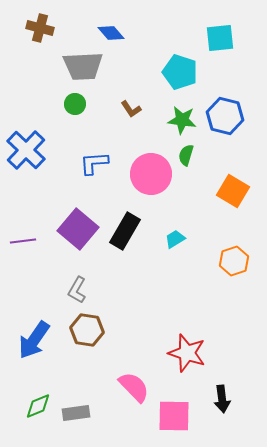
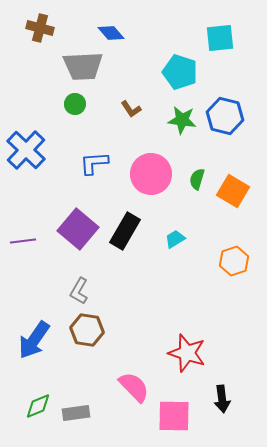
green semicircle: moved 11 px right, 24 px down
gray L-shape: moved 2 px right, 1 px down
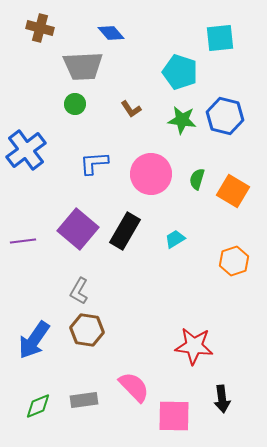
blue cross: rotated 9 degrees clockwise
red star: moved 7 px right, 7 px up; rotated 12 degrees counterclockwise
gray rectangle: moved 8 px right, 13 px up
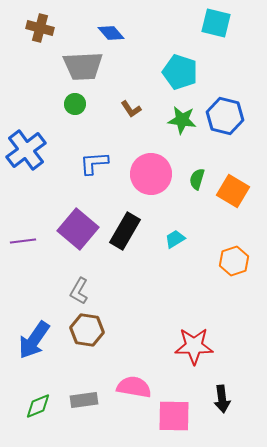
cyan square: moved 4 px left, 15 px up; rotated 20 degrees clockwise
red star: rotated 6 degrees counterclockwise
pink semicircle: rotated 36 degrees counterclockwise
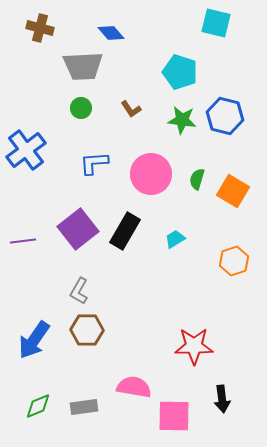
green circle: moved 6 px right, 4 px down
purple square: rotated 12 degrees clockwise
brown hexagon: rotated 8 degrees counterclockwise
gray rectangle: moved 7 px down
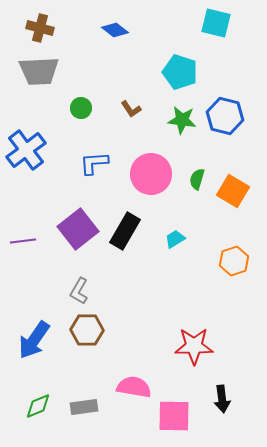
blue diamond: moved 4 px right, 3 px up; rotated 12 degrees counterclockwise
gray trapezoid: moved 44 px left, 5 px down
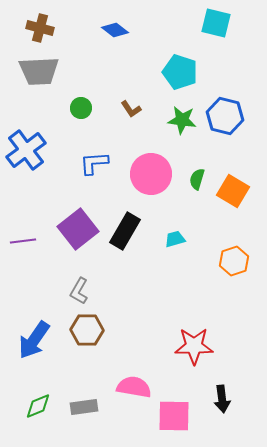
cyan trapezoid: rotated 15 degrees clockwise
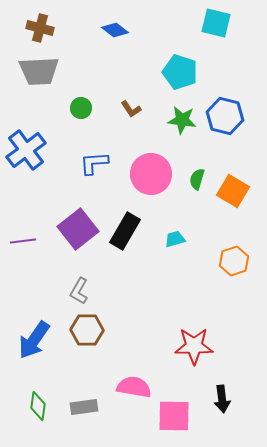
green diamond: rotated 60 degrees counterclockwise
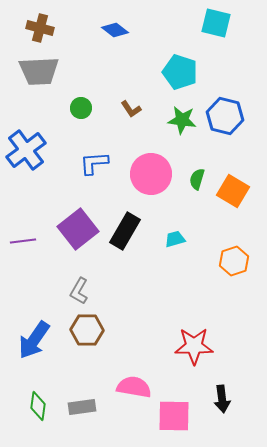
gray rectangle: moved 2 px left
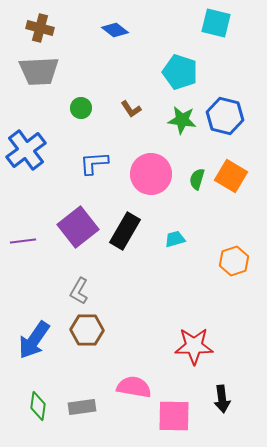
orange square: moved 2 px left, 15 px up
purple square: moved 2 px up
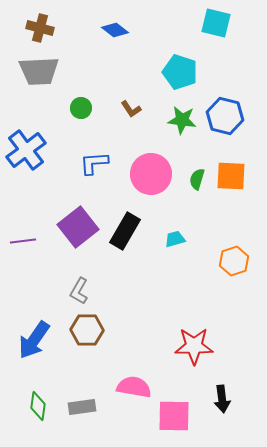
orange square: rotated 28 degrees counterclockwise
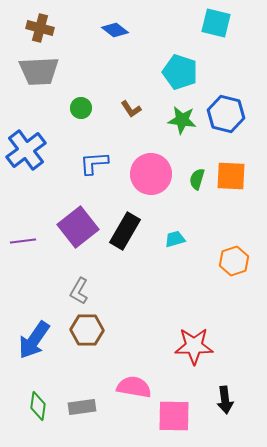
blue hexagon: moved 1 px right, 2 px up
black arrow: moved 3 px right, 1 px down
